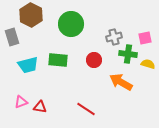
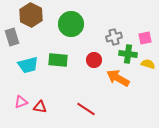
orange arrow: moved 3 px left, 4 px up
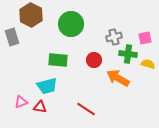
cyan trapezoid: moved 19 px right, 21 px down
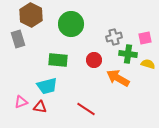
gray rectangle: moved 6 px right, 2 px down
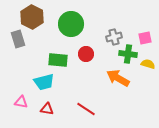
brown hexagon: moved 1 px right, 2 px down
red circle: moved 8 px left, 6 px up
cyan trapezoid: moved 3 px left, 4 px up
pink triangle: rotated 32 degrees clockwise
red triangle: moved 7 px right, 2 px down
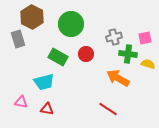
green rectangle: moved 3 px up; rotated 24 degrees clockwise
red line: moved 22 px right
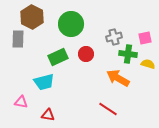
gray rectangle: rotated 18 degrees clockwise
green rectangle: rotated 54 degrees counterclockwise
red triangle: moved 1 px right, 6 px down
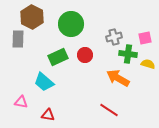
red circle: moved 1 px left, 1 px down
cyan trapezoid: rotated 55 degrees clockwise
red line: moved 1 px right, 1 px down
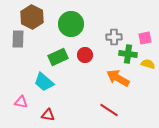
gray cross: rotated 14 degrees clockwise
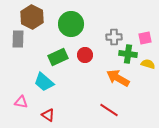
red triangle: rotated 24 degrees clockwise
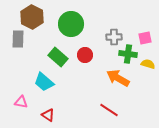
green rectangle: rotated 66 degrees clockwise
